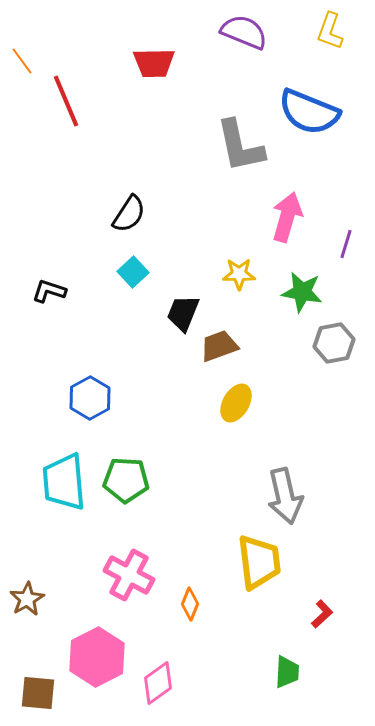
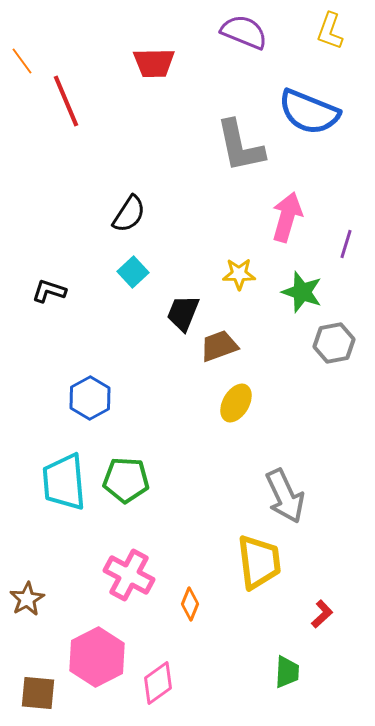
green star: rotated 9 degrees clockwise
gray arrow: rotated 12 degrees counterclockwise
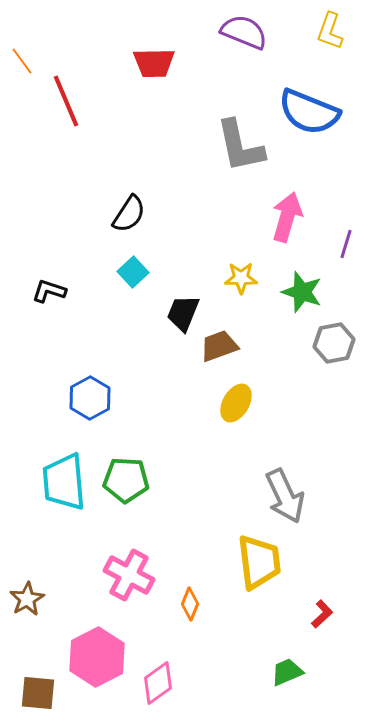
yellow star: moved 2 px right, 4 px down
green trapezoid: rotated 116 degrees counterclockwise
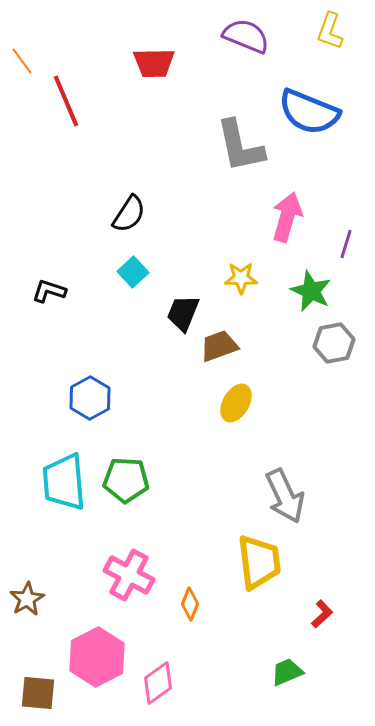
purple semicircle: moved 2 px right, 4 px down
green star: moved 9 px right, 1 px up; rotated 6 degrees clockwise
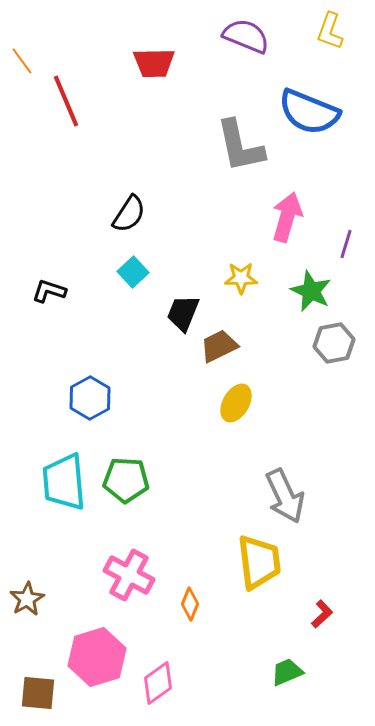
brown trapezoid: rotated 6 degrees counterclockwise
pink hexagon: rotated 10 degrees clockwise
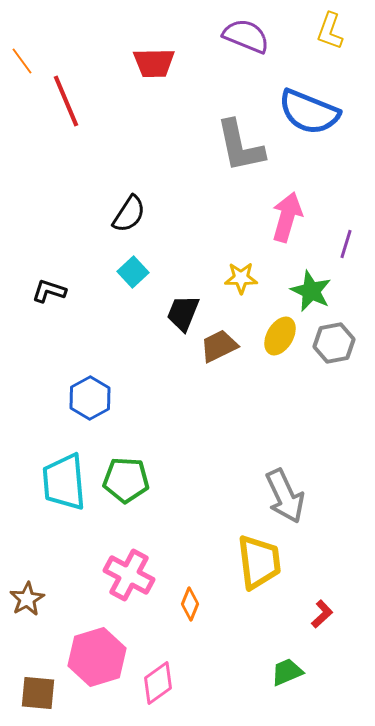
yellow ellipse: moved 44 px right, 67 px up
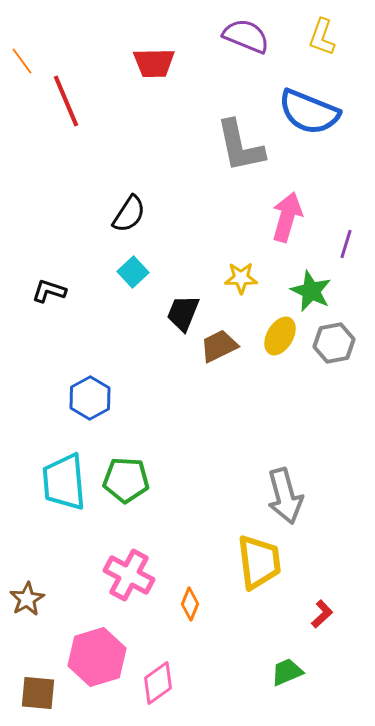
yellow L-shape: moved 8 px left, 6 px down
gray arrow: rotated 10 degrees clockwise
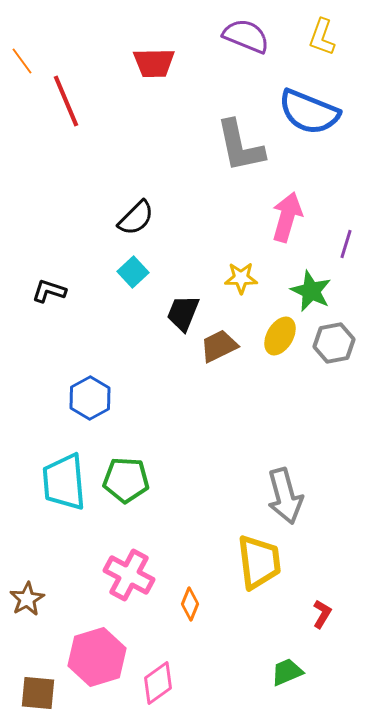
black semicircle: moved 7 px right, 4 px down; rotated 12 degrees clockwise
red L-shape: rotated 16 degrees counterclockwise
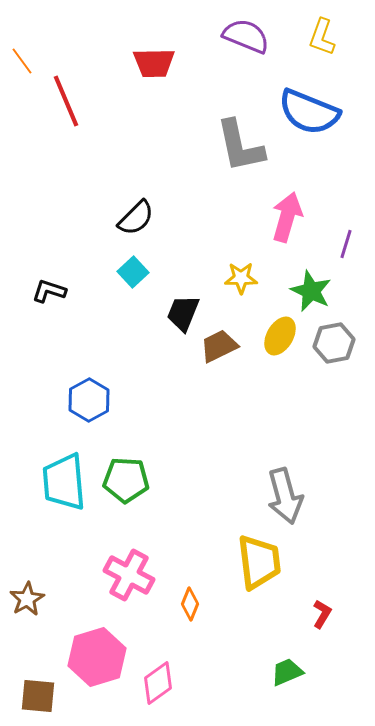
blue hexagon: moved 1 px left, 2 px down
brown square: moved 3 px down
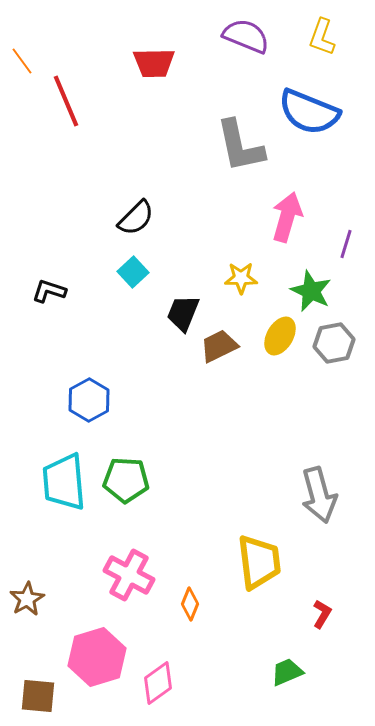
gray arrow: moved 34 px right, 1 px up
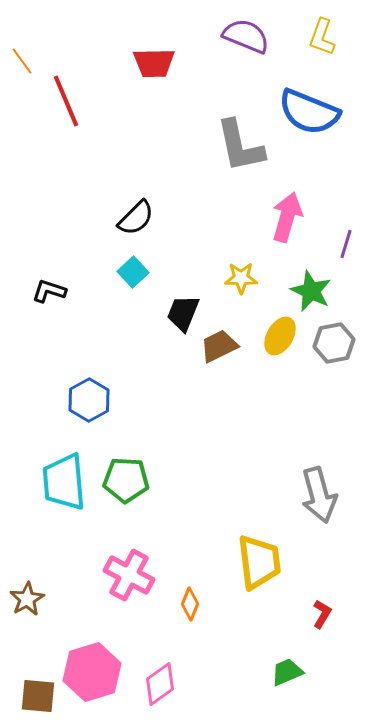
pink hexagon: moved 5 px left, 15 px down
pink diamond: moved 2 px right, 1 px down
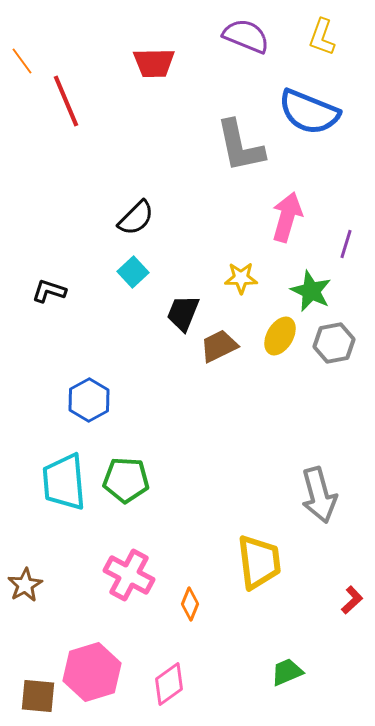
brown star: moved 2 px left, 14 px up
red L-shape: moved 30 px right, 14 px up; rotated 16 degrees clockwise
pink diamond: moved 9 px right
